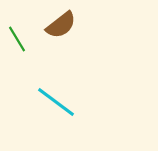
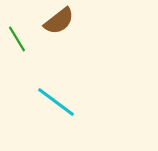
brown semicircle: moved 2 px left, 4 px up
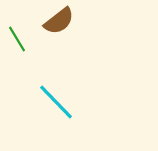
cyan line: rotated 9 degrees clockwise
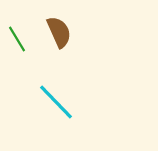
brown semicircle: moved 11 px down; rotated 76 degrees counterclockwise
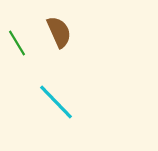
green line: moved 4 px down
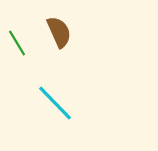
cyan line: moved 1 px left, 1 px down
